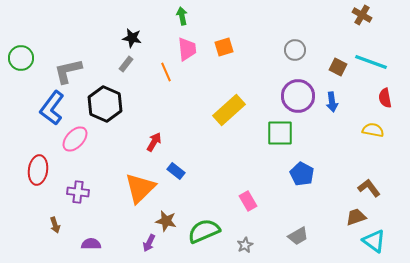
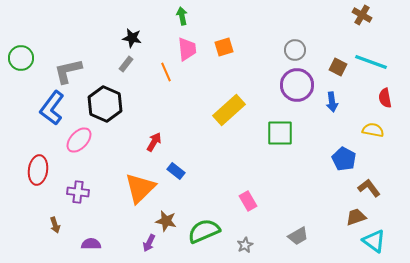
purple circle: moved 1 px left, 11 px up
pink ellipse: moved 4 px right, 1 px down
blue pentagon: moved 42 px right, 15 px up
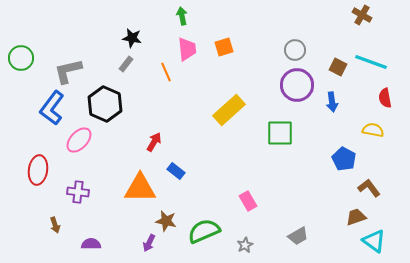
orange triangle: rotated 44 degrees clockwise
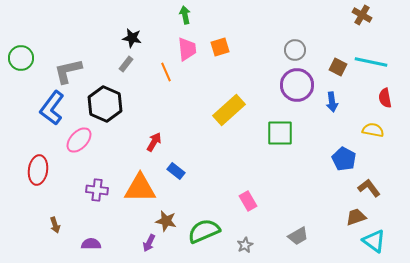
green arrow: moved 3 px right, 1 px up
orange square: moved 4 px left
cyan line: rotated 8 degrees counterclockwise
purple cross: moved 19 px right, 2 px up
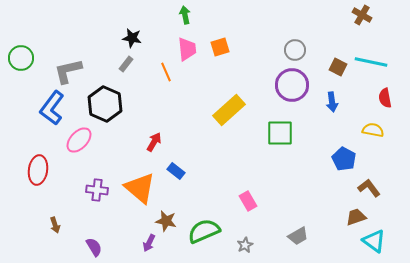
purple circle: moved 5 px left
orange triangle: rotated 40 degrees clockwise
purple semicircle: moved 3 px right, 3 px down; rotated 60 degrees clockwise
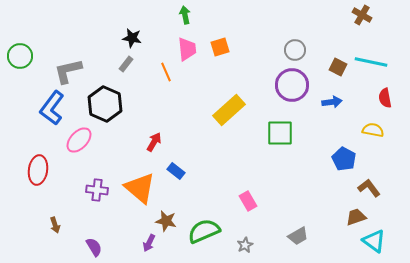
green circle: moved 1 px left, 2 px up
blue arrow: rotated 90 degrees counterclockwise
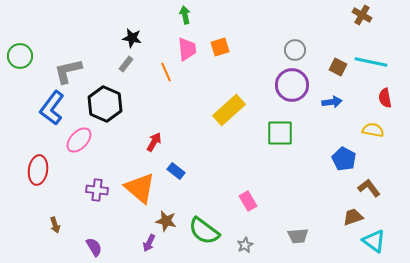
brown trapezoid: moved 3 px left
green semicircle: rotated 120 degrees counterclockwise
gray trapezoid: rotated 25 degrees clockwise
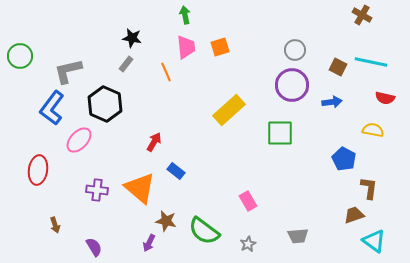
pink trapezoid: moved 1 px left, 2 px up
red semicircle: rotated 66 degrees counterclockwise
brown L-shape: rotated 45 degrees clockwise
brown trapezoid: moved 1 px right, 2 px up
gray star: moved 3 px right, 1 px up
